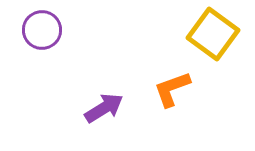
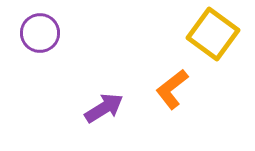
purple circle: moved 2 px left, 3 px down
orange L-shape: rotated 18 degrees counterclockwise
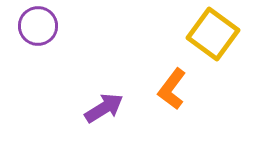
purple circle: moved 2 px left, 7 px up
orange L-shape: rotated 15 degrees counterclockwise
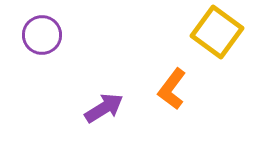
purple circle: moved 4 px right, 9 px down
yellow square: moved 4 px right, 2 px up
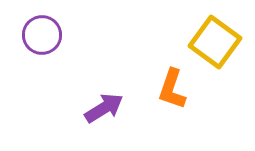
yellow square: moved 2 px left, 10 px down
orange L-shape: rotated 18 degrees counterclockwise
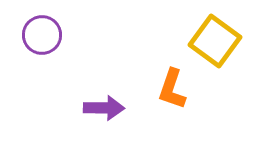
yellow square: moved 1 px up
purple arrow: rotated 33 degrees clockwise
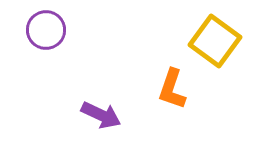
purple circle: moved 4 px right, 5 px up
purple arrow: moved 3 px left, 7 px down; rotated 24 degrees clockwise
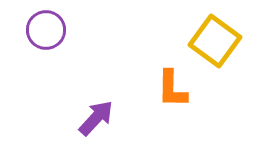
orange L-shape: rotated 18 degrees counterclockwise
purple arrow: moved 5 px left, 3 px down; rotated 72 degrees counterclockwise
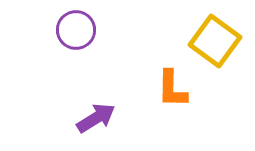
purple circle: moved 30 px right
purple arrow: rotated 15 degrees clockwise
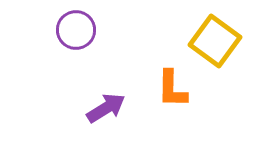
purple arrow: moved 10 px right, 10 px up
